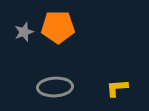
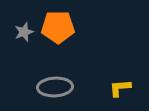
yellow L-shape: moved 3 px right
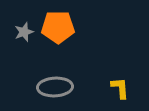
yellow L-shape: rotated 90 degrees clockwise
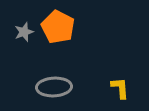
orange pentagon: rotated 28 degrees clockwise
gray ellipse: moved 1 px left
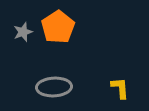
orange pentagon: rotated 12 degrees clockwise
gray star: moved 1 px left
